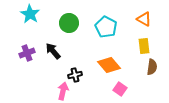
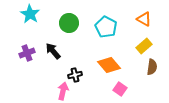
yellow rectangle: rotated 56 degrees clockwise
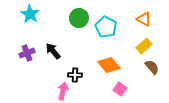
green circle: moved 10 px right, 5 px up
brown semicircle: rotated 49 degrees counterclockwise
black cross: rotated 16 degrees clockwise
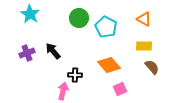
yellow rectangle: rotated 42 degrees clockwise
pink square: rotated 32 degrees clockwise
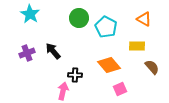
yellow rectangle: moved 7 px left
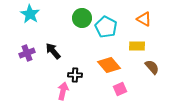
green circle: moved 3 px right
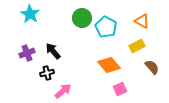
orange triangle: moved 2 px left, 2 px down
yellow rectangle: rotated 28 degrees counterclockwise
black cross: moved 28 px left, 2 px up; rotated 16 degrees counterclockwise
pink arrow: rotated 36 degrees clockwise
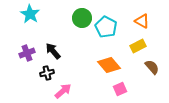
yellow rectangle: moved 1 px right
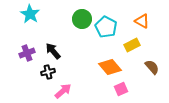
green circle: moved 1 px down
yellow rectangle: moved 6 px left, 1 px up
orange diamond: moved 1 px right, 2 px down
black cross: moved 1 px right, 1 px up
pink square: moved 1 px right
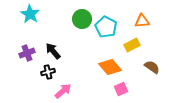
orange triangle: rotated 35 degrees counterclockwise
brown semicircle: rotated 14 degrees counterclockwise
